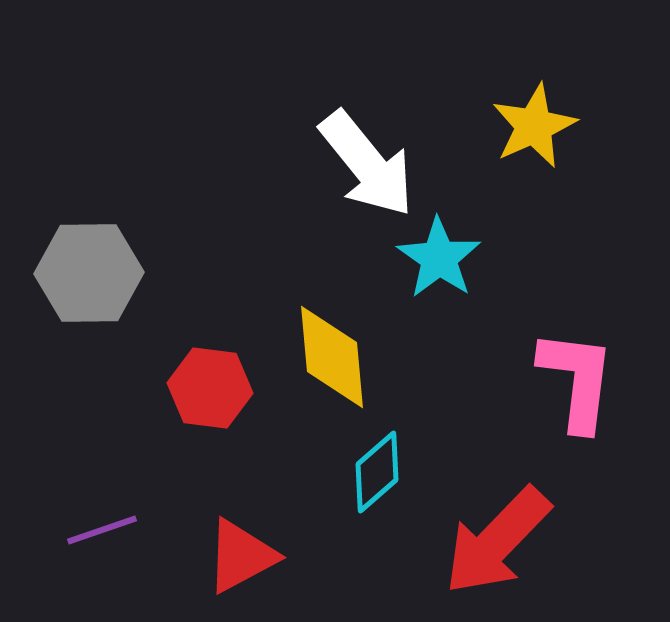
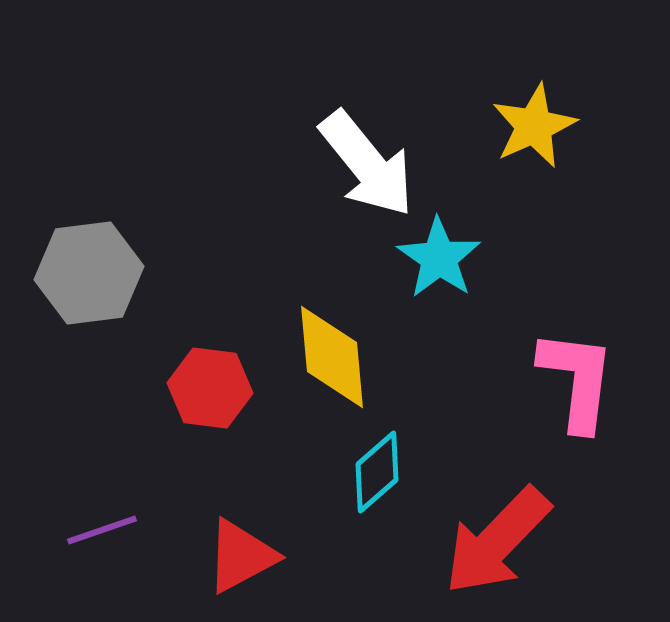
gray hexagon: rotated 6 degrees counterclockwise
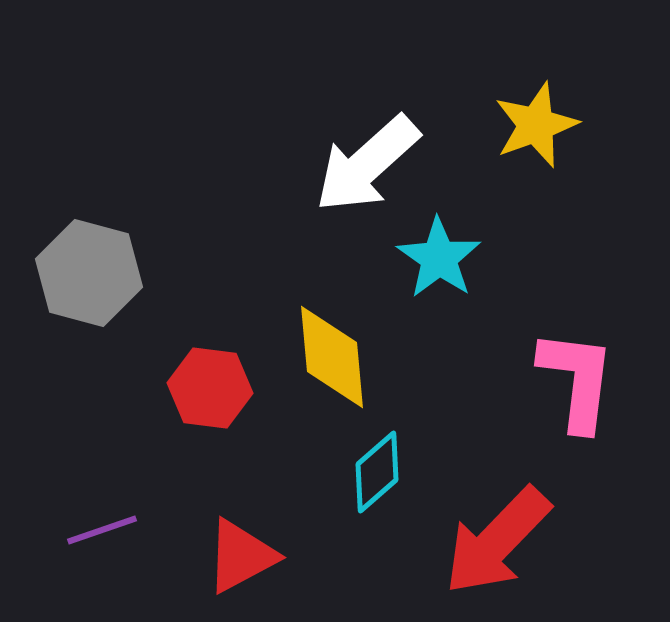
yellow star: moved 2 px right, 1 px up; rotated 4 degrees clockwise
white arrow: rotated 87 degrees clockwise
gray hexagon: rotated 22 degrees clockwise
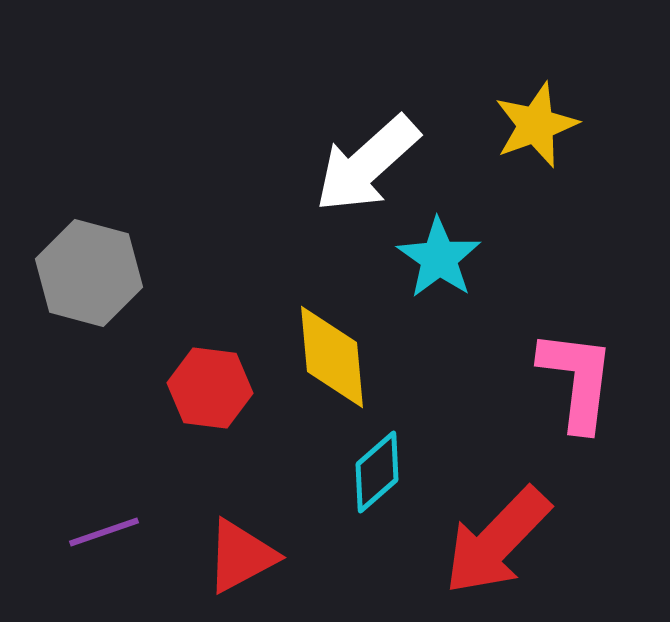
purple line: moved 2 px right, 2 px down
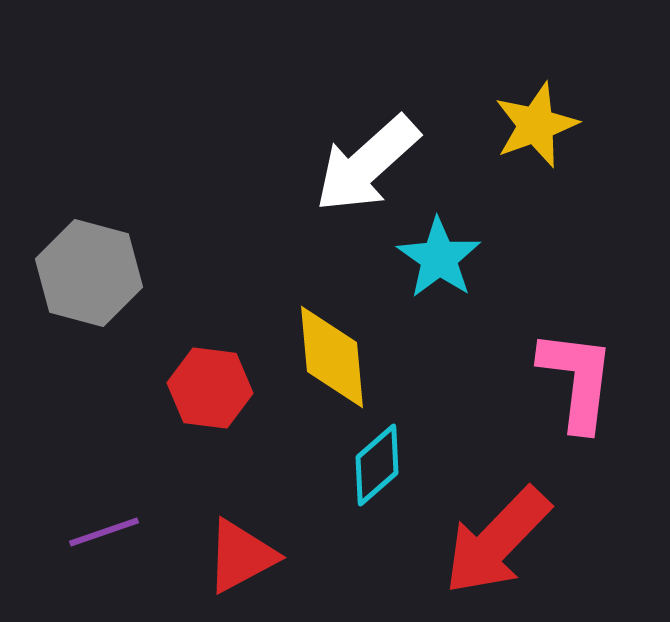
cyan diamond: moved 7 px up
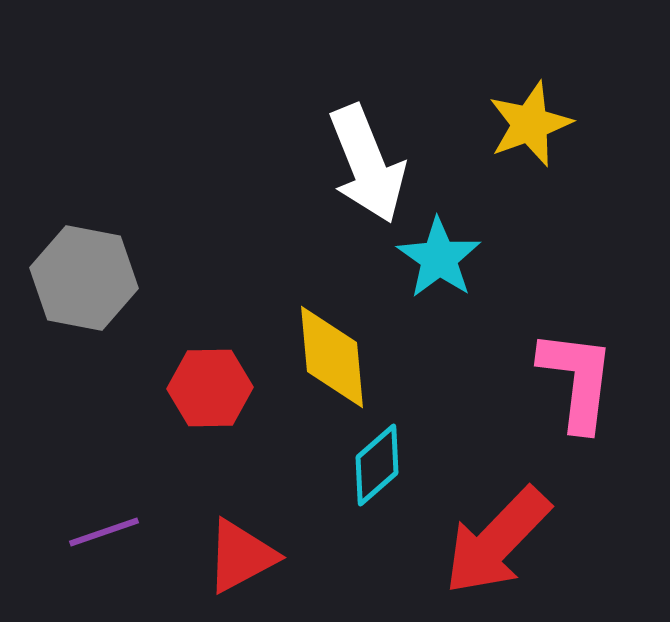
yellow star: moved 6 px left, 1 px up
white arrow: rotated 70 degrees counterclockwise
gray hexagon: moved 5 px left, 5 px down; rotated 4 degrees counterclockwise
red hexagon: rotated 8 degrees counterclockwise
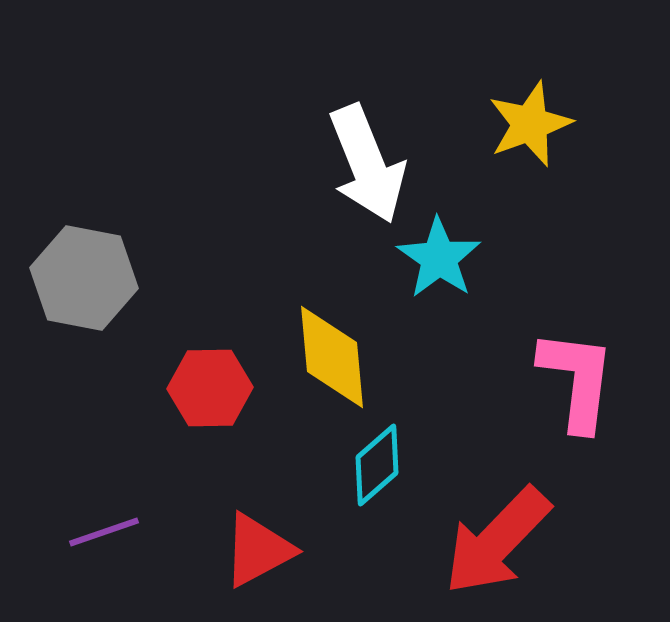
red triangle: moved 17 px right, 6 px up
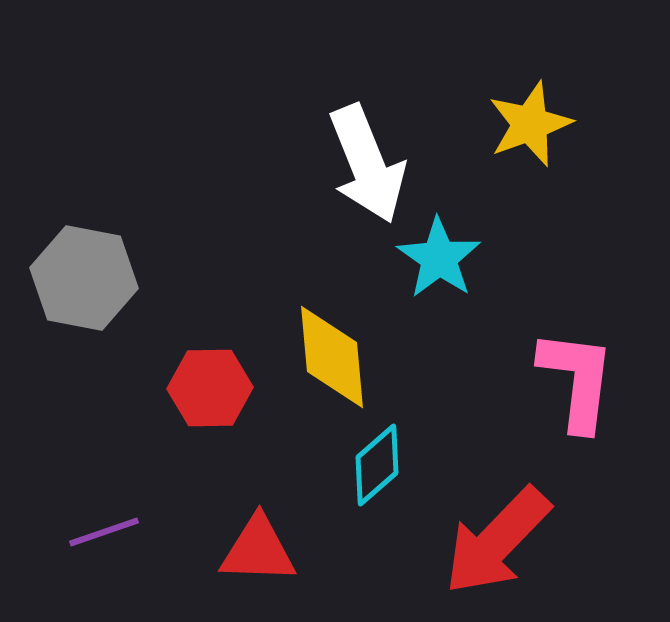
red triangle: rotated 30 degrees clockwise
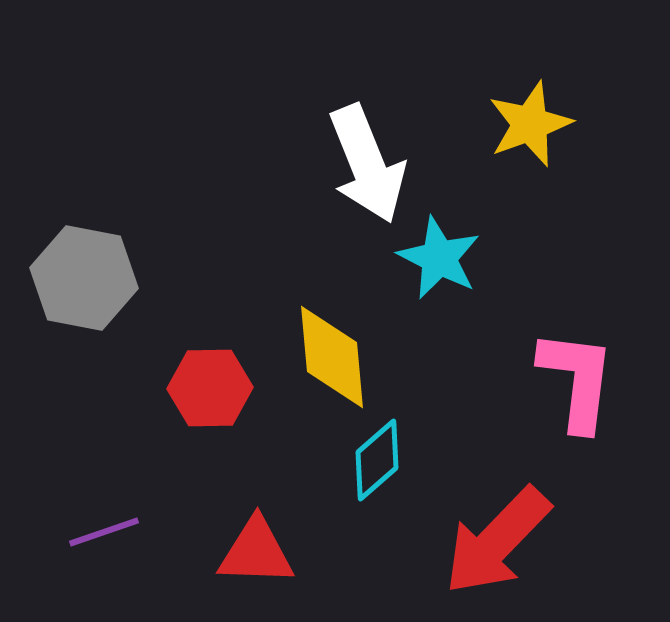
cyan star: rotated 8 degrees counterclockwise
cyan diamond: moved 5 px up
red triangle: moved 2 px left, 2 px down
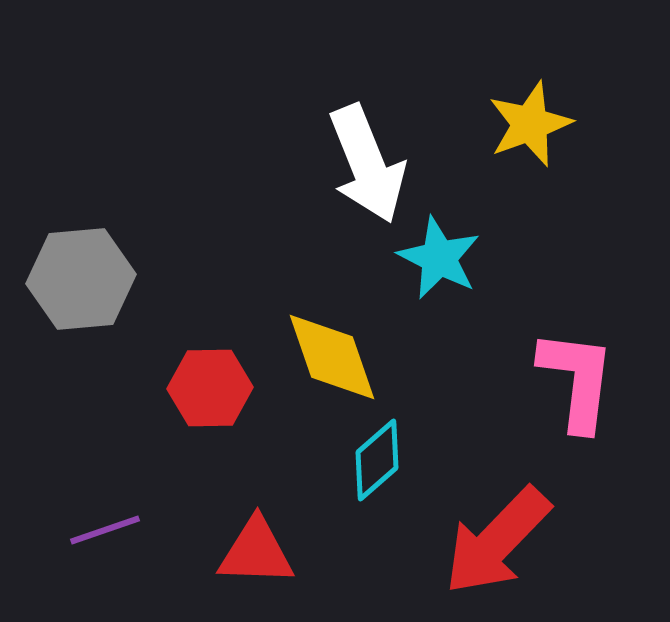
gray hexagon: moved 3 px left, 1 px down; rotated 16 degrees counterclockwise
yellow diamond: rotated 14 degrees counterclockwise
purple line: moved 1 px right, 2 px up
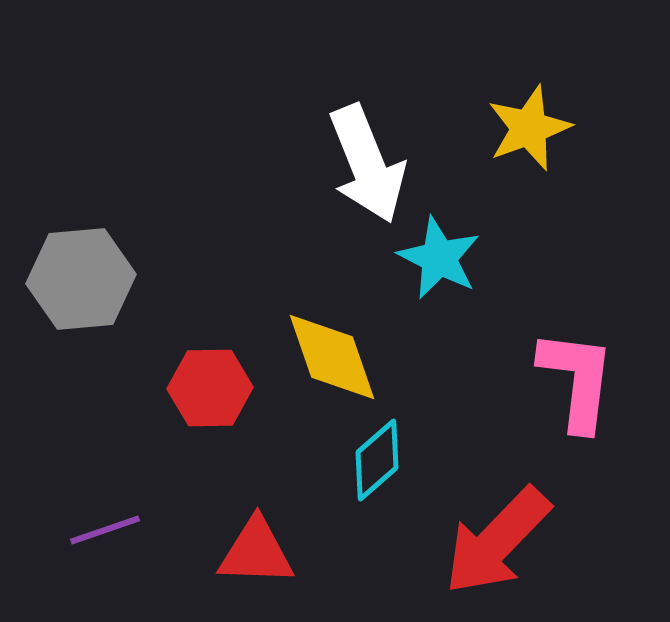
yellow star: moved 1 px left, 4 px down
